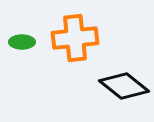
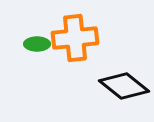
green ellipse: moved 15 px right, 2 px down
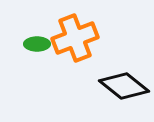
orange cross: rotated 15 degrees counterclockwise
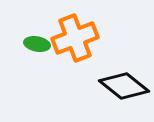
green ellipse: rotated 10 degrees clockwise
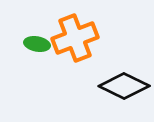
black diamond: rotated 12 degrees counterclockwise
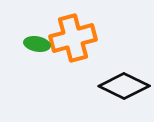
orange cross: moved 2 px left; rotated 6 degrees clockwise
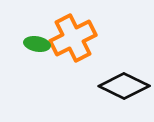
orange cross: rotated 12 degrees counterclockwise
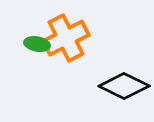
orange cross: moved 7 px left
